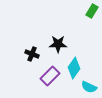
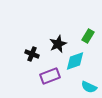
green rectangle: moved 4 px left, 25 px down
black star: rotated 24 degrees counterclockwise
cyan diamond: moved 1 px right, 7 px up; rotated 35 degrees clockwise
purple rectangle: rotated 24 degrees clockwise
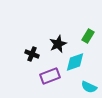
cyan diamond: moved 1 px down
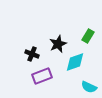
purple rectangle: moved 8 px left
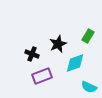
cyan diamond: moved 1 px down
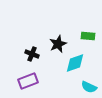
green rectangle: rotated 64 degrees clockwise
purple rectangle: moved 14 px left, 5 px down
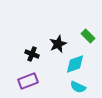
green rectangle: rotated 40 degrees clockwise
cyan diamond: moved 1 px down
cyan semicircle: moved 11 px left
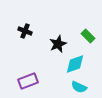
black cross: moved 7 px left, 23 px up
cyan semicircle: moved 1 px right
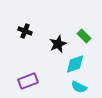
green rectangle: moved 4 px left
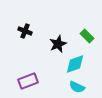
green rectangle: moved 3 px right
cyan semicircle: moved 2 px left
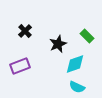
black cross: rotated 24 degrees clockwise
purple rectangle: moved 8 px left, 15 px up
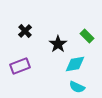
black star: rotated 12 degrees counterclockwise
cyan diamond: rotated 10 degrees clockwise
